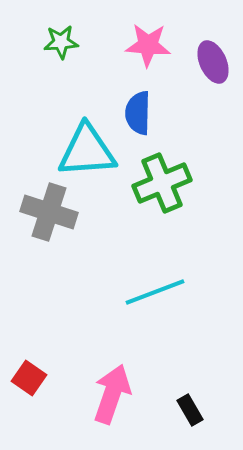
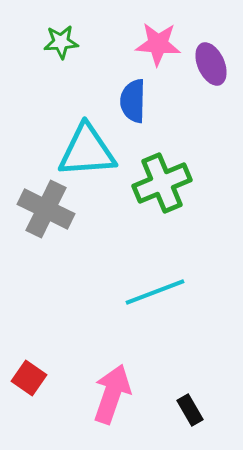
pink star: moved 10 px right, 1 px up
purple ellipse: moved 2 px left, 2 px down
blue semicircle: moved 5 px left, 12 px up
gray cross: moved 3 px left, 3 px up; rotated 8 degrees clockwise
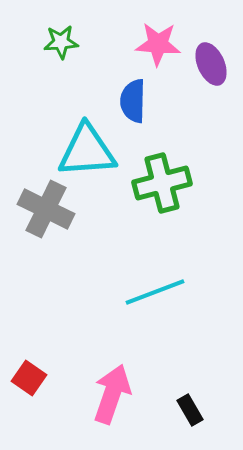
green cross: rotated 8 degrees clockwise
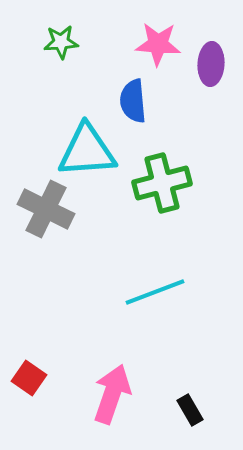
purple ellipse: rotated 27 degrees clockwise
blue semicircle: rotated 6 degrees counterclockwise
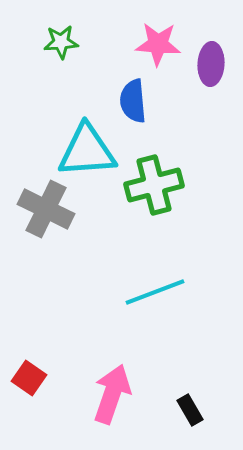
green cross: moved 8 px left, 2 px down
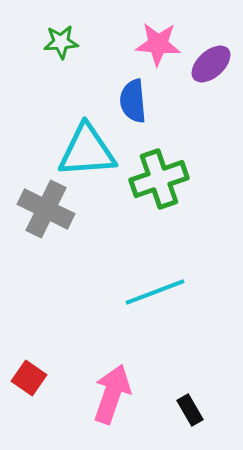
purple ellipse: rotated 45 degrees clockwise
green cross: moved 5 px right, 6 px up; rotated 4 degrees counterclockwise
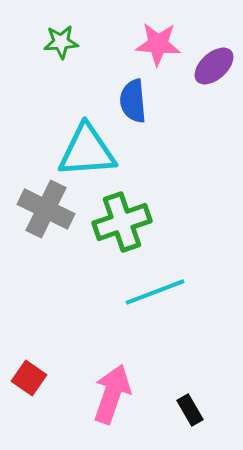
purple ellipse: moved 3 px right, 2 px down
green cross: moved 37 px left, 43 px down
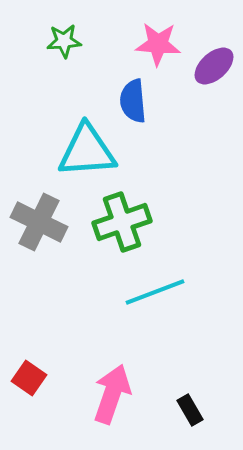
green star: moved 3 px right, 1 px up
gray cross: moved 7 px left, 13 px down
